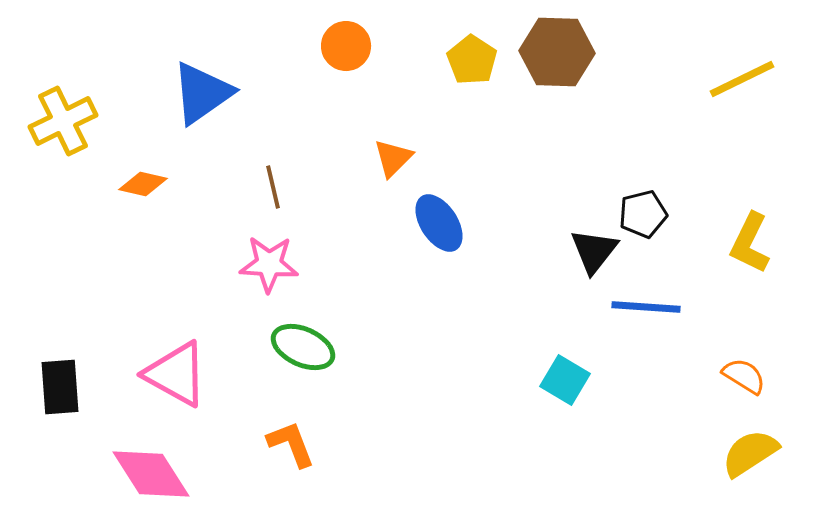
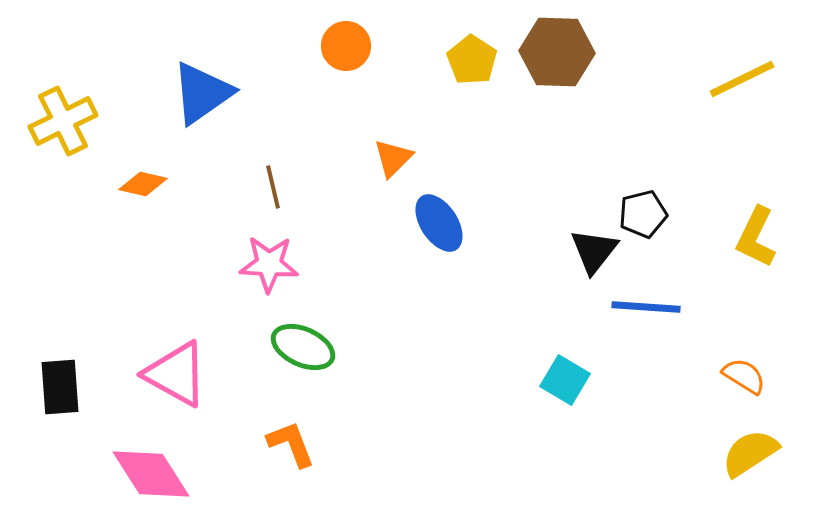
yellow L-shape: moved 6 px right, 6 px up
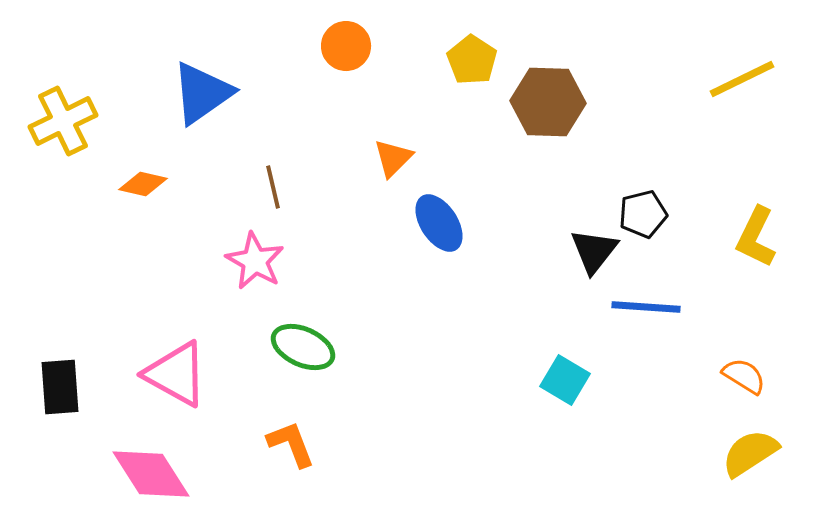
brown hexagon: moved 9 px left, 50 px down
pink star: moved 14 px left, 3 px up; rotated 26 degrees clockwise
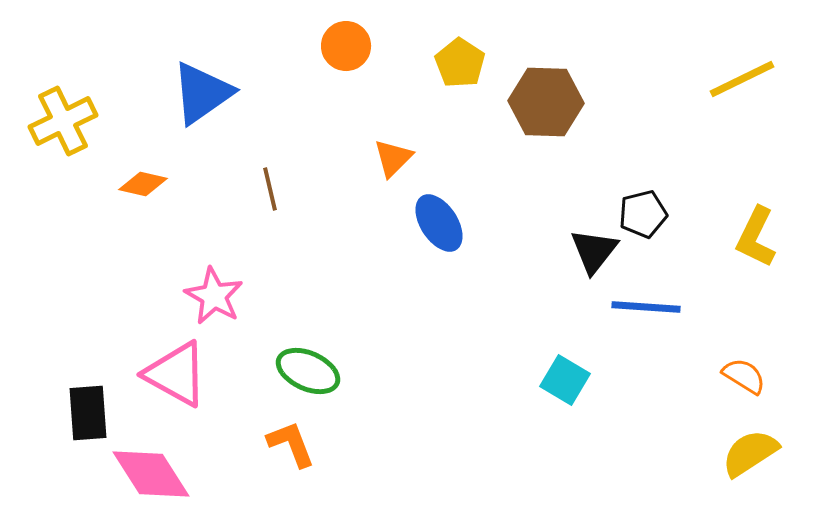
yellow pentagon: moved 12 px left, 3 px down
brown hexagon: moved 2 px left
brown line: moved 3 px left, 2 px down
pink star: moved 41 px left, 35 px down
green ellipse: moved 5 px right, 24 px down
black rectangle: moved 28 px right, 26 px down
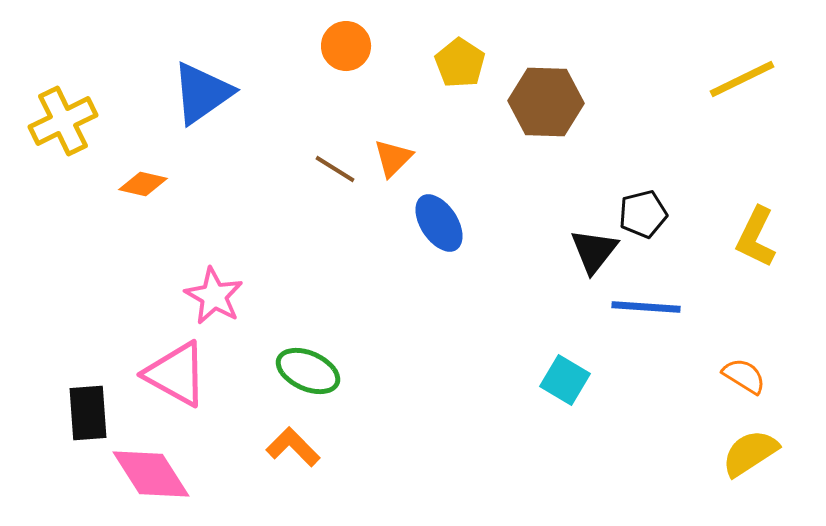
brown line: moved 65 px right, 20 px up; rotated 45 degrees counterclockwise
orange L-shape: moved 2 px right, 3 px down; rotated 24 degrees counterclockwise
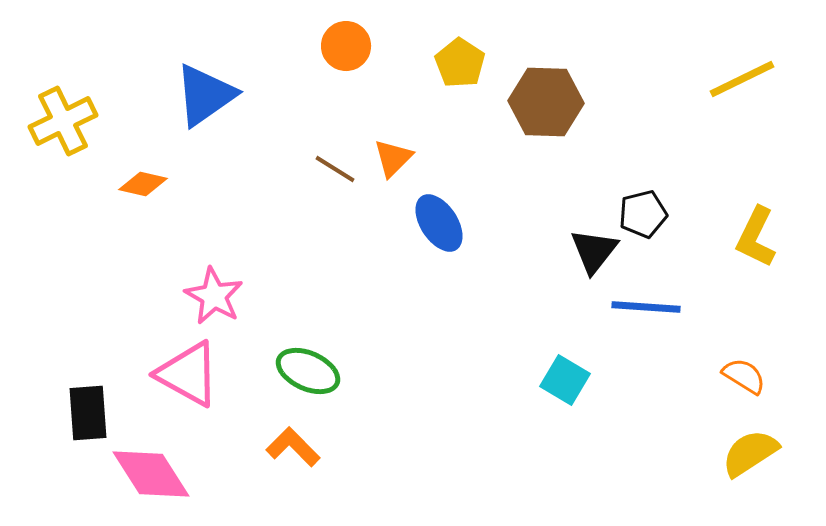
blue triangle: moved 3 px right, 2 px down
pink triangle: moved 12 px right
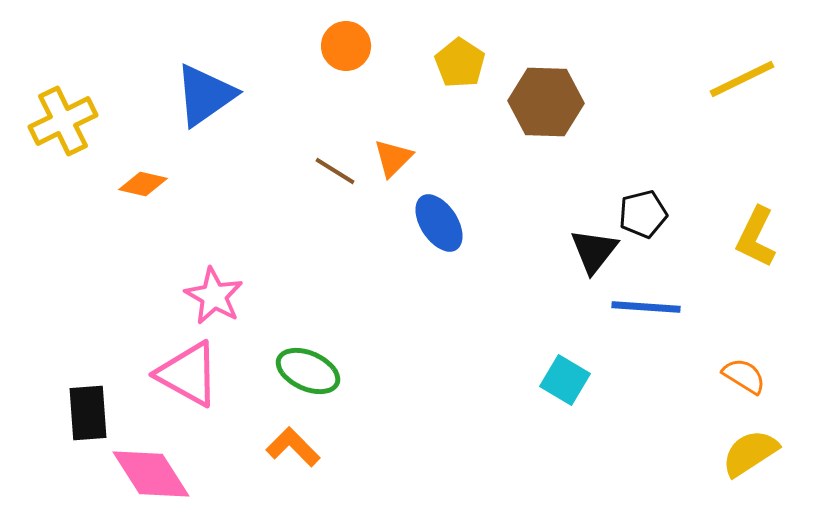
brown line: moved 2 px down
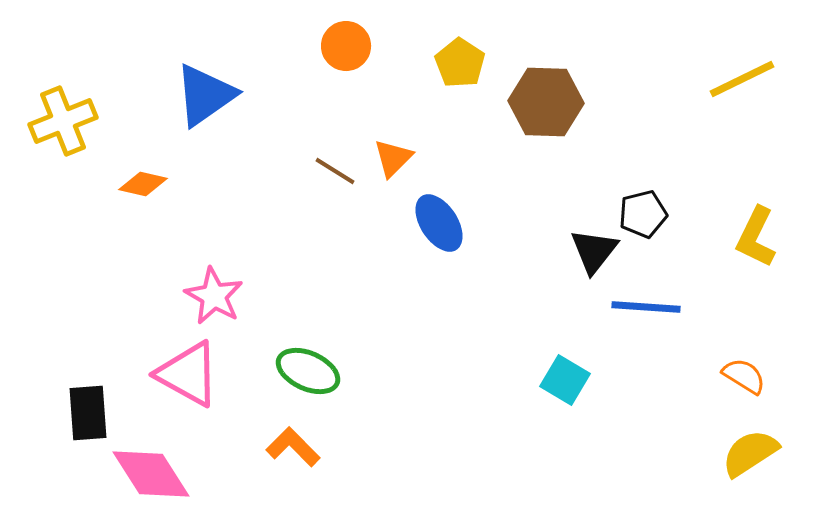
yellow cross: rotated 4 degrees clockwise
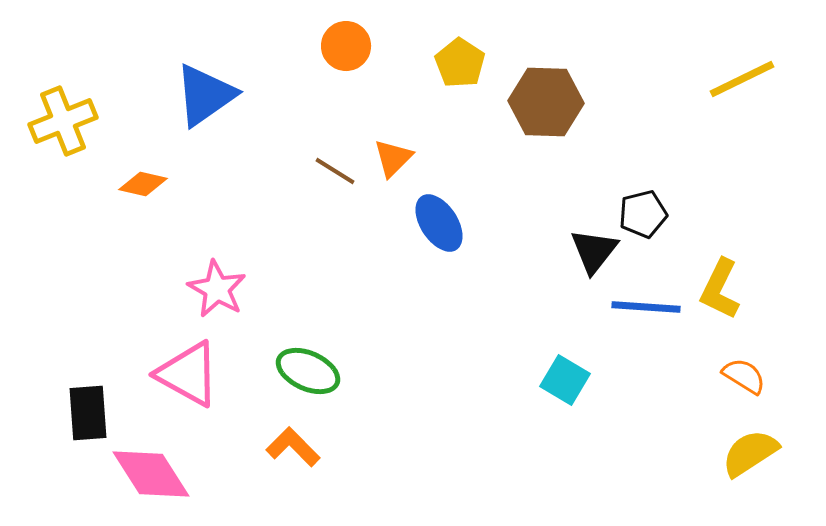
yellow L-shape: moved 36 px left, 52 px down
pink star: moved 3 px right, 7 px up
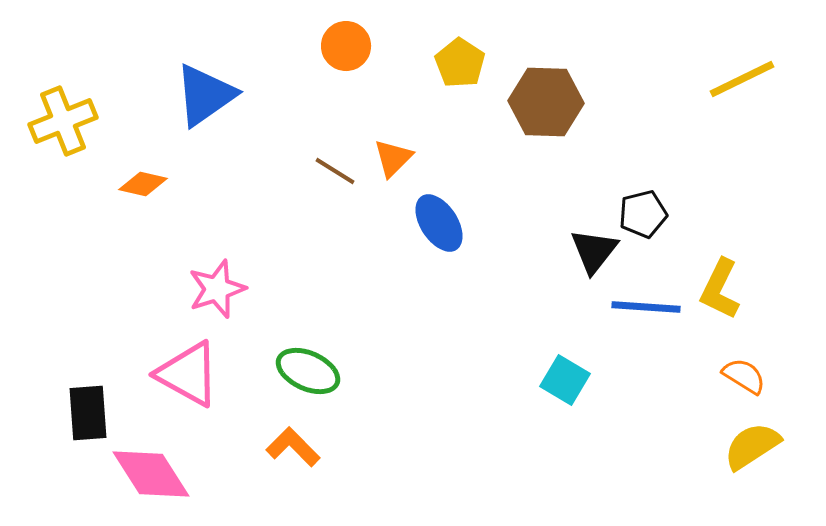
pink star: rotated 24 degrees clockwise
yellow semicircle: moved 2 px right, 7 px up
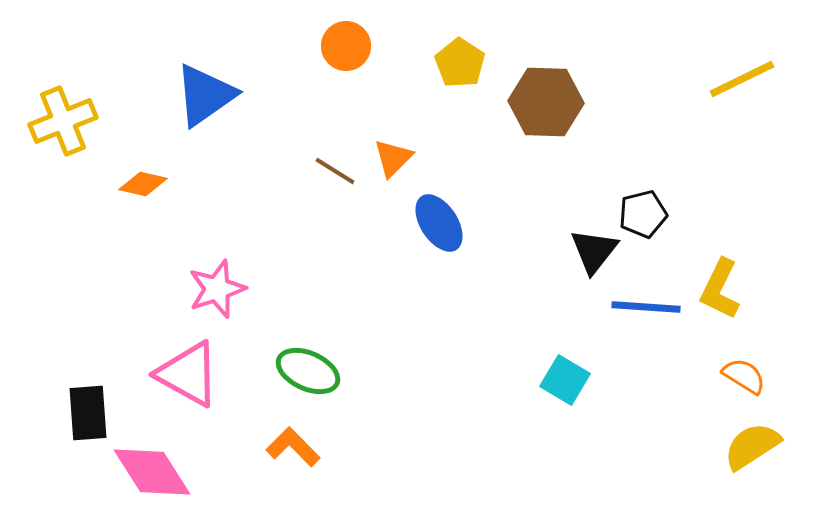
pink diamond: moved 1 px right, 2 px up
